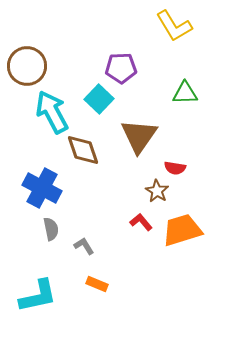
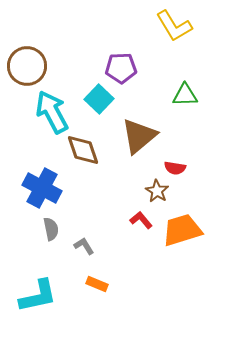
green triangle: moved 2 px down
brown triangle: rotated 15 degrees clockwise
red L-shape: moved 2 px up
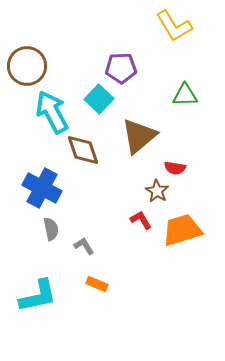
red L-shape: rotated 10 degrees clockwise
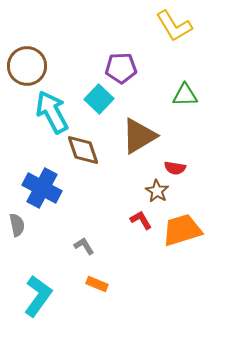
brown triangle: rotated 9 degrees clockwise
gray semicircle: moved 34 px left, 4 px up
cyan L-shape: rotated 42 degrees counterclockwise
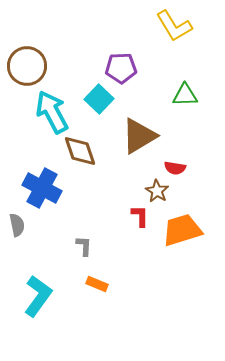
brown diamond: moved 3 px left, 1 px down
red L-shape: moved 1 px left, 4 px up; rotated 30 degrees clockwise
gray L-shape: rotated 35 degrees clockwise
